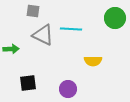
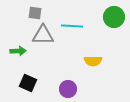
gray square: moved 2 px right, 2 px down
green circle: moved 1 px left, 1 px up
cyan line: moved 1 px right, 3 px up
gray triangle: rotated 25 degrees counterclockwise
green arrow: moved 7 px right, 2 px down
black square: rotated 30 degrees clockwise
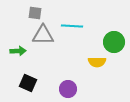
green circle: moved 25 px down
yellow semicircle: moved 4 px right, 1 px down
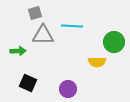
gray square: rotated 24 degrees counterclockwise
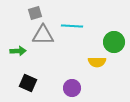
purple circle: moved 4 px right, 1 px up
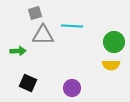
yellow semicircle: moved 14 px right, 3 px down
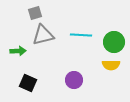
cyan line: moved 9 px right, 9 px down
gray triangle: rotated 15 degrees counterclockwise
purple circle: moved 2 px right, 8 px up
